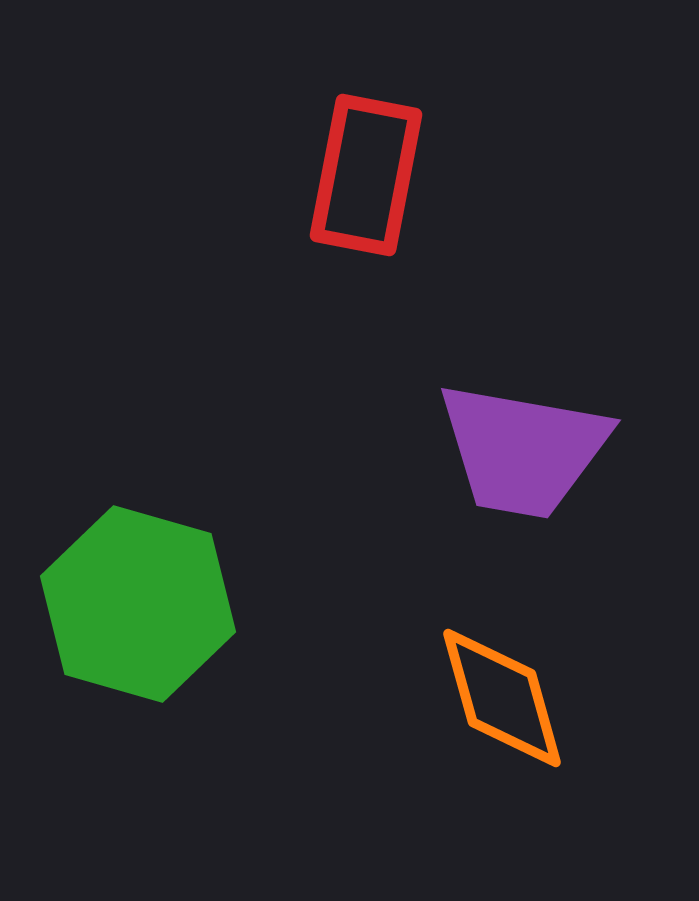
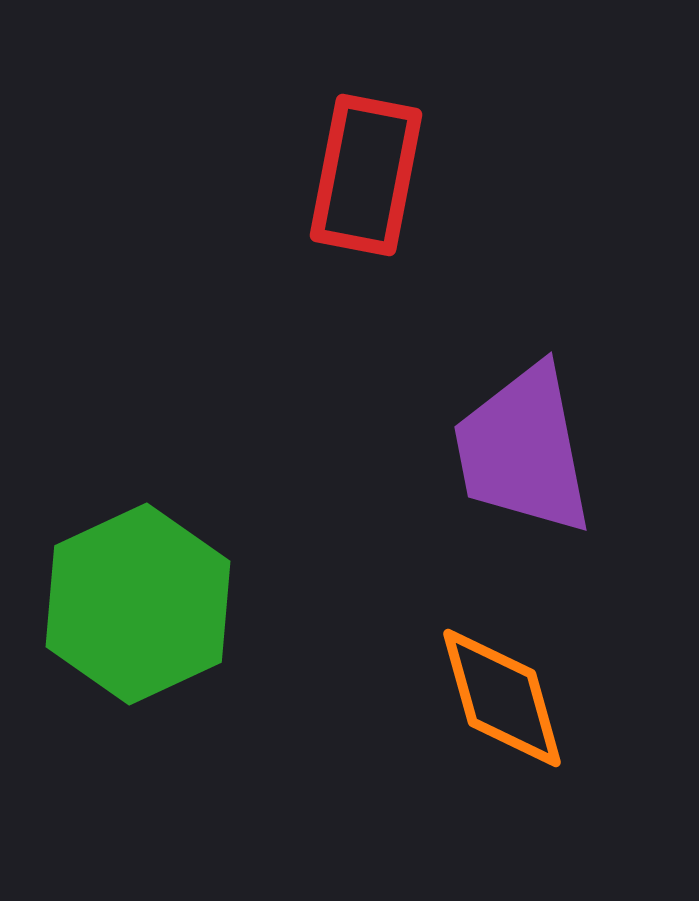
purple trapezoid: rotated 69 degrees clockwise
green hexagon: rotated 19 degrees clockwise
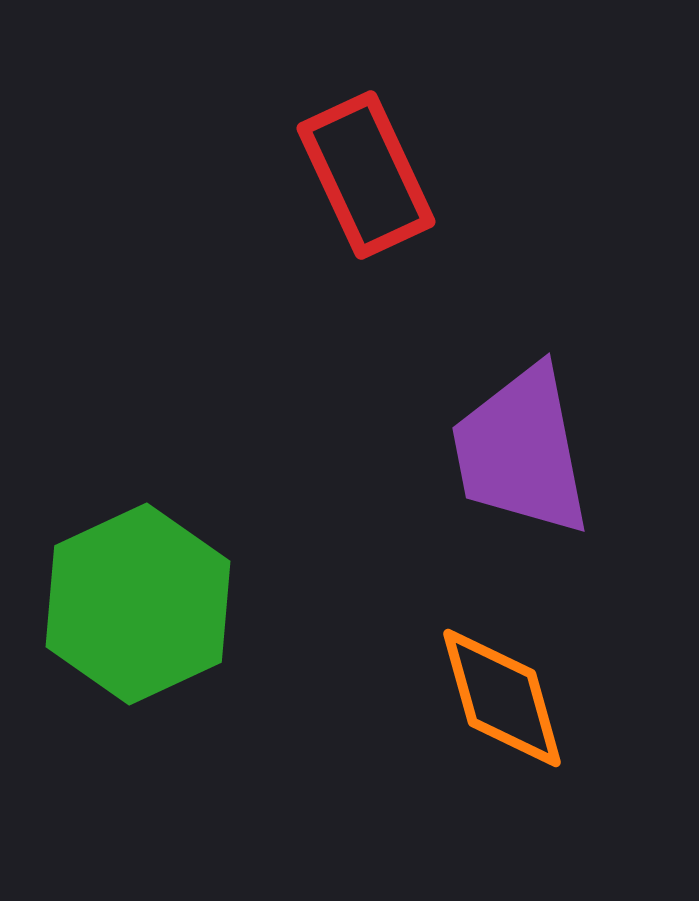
red rectangle: rotated 36 degrees counterclockwise
purple trapezoid: moved 2 px left, 1 px down
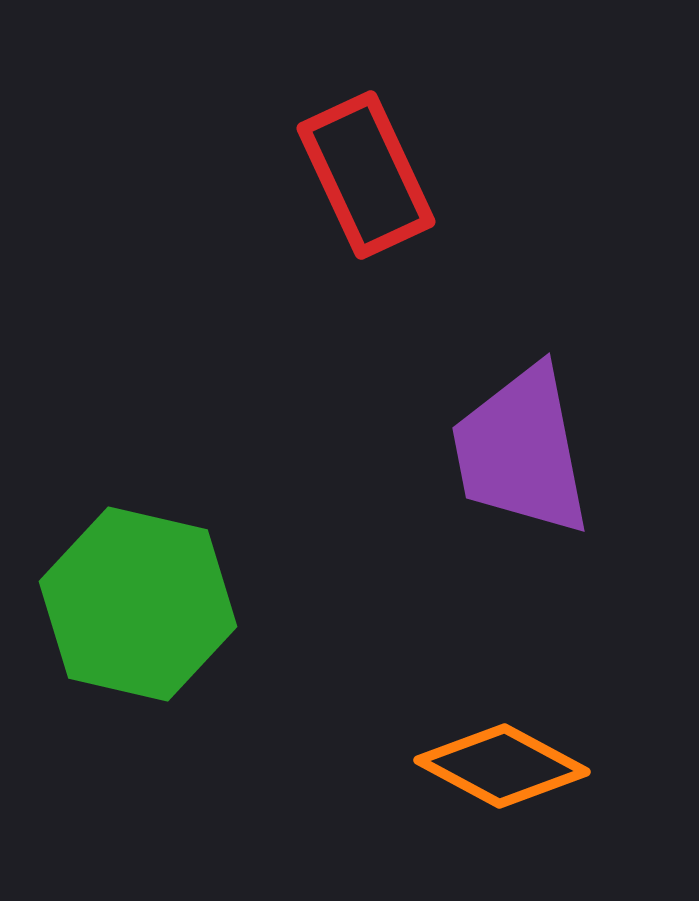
green hexagon: rotated 22 degrees counterclockwise
orange diamond: moved 68 px down; rotated 46 degrees counterclockwise
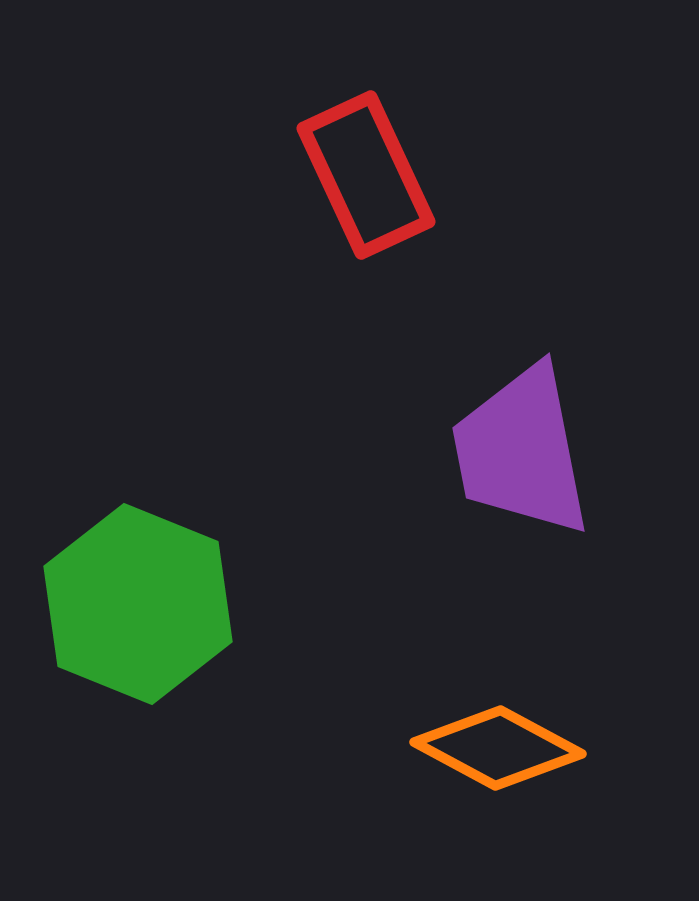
green hexagon: rotated 9 degrees clockwise
orange diamond: moved 4 px left, 18 px up
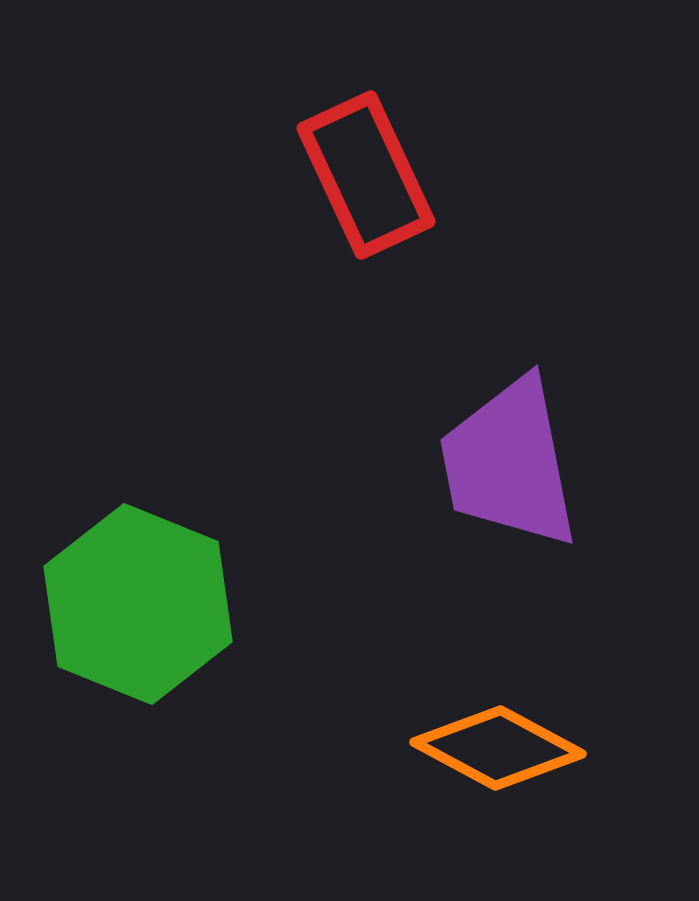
purple trapezoid: moved 12 px left, 12 px down
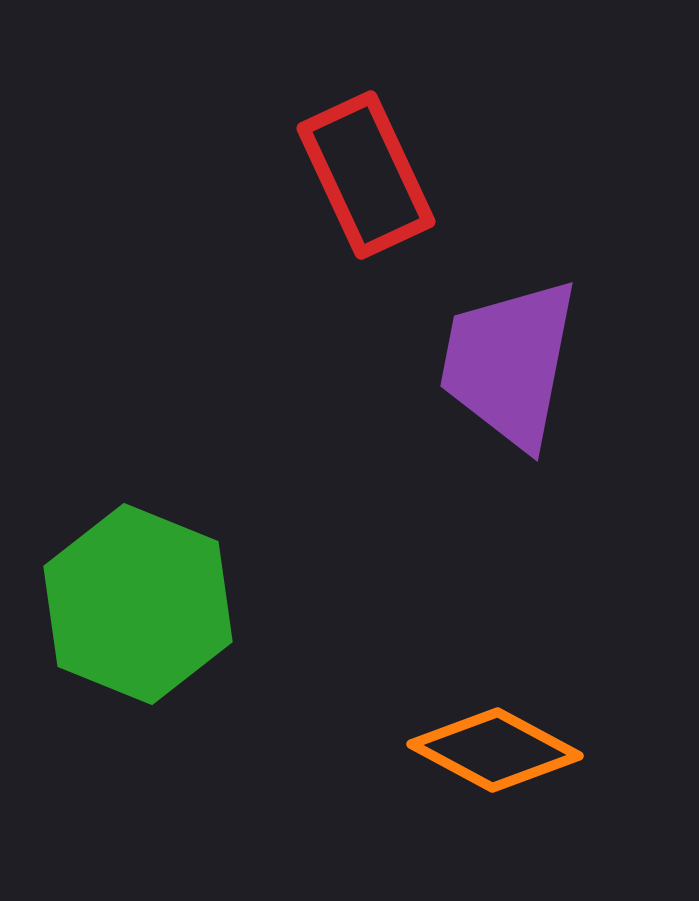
purple trapezoid: moved 100 px up; rotated 22 degrees clockwise
orange diamond: moved 3 px left, 2 px down
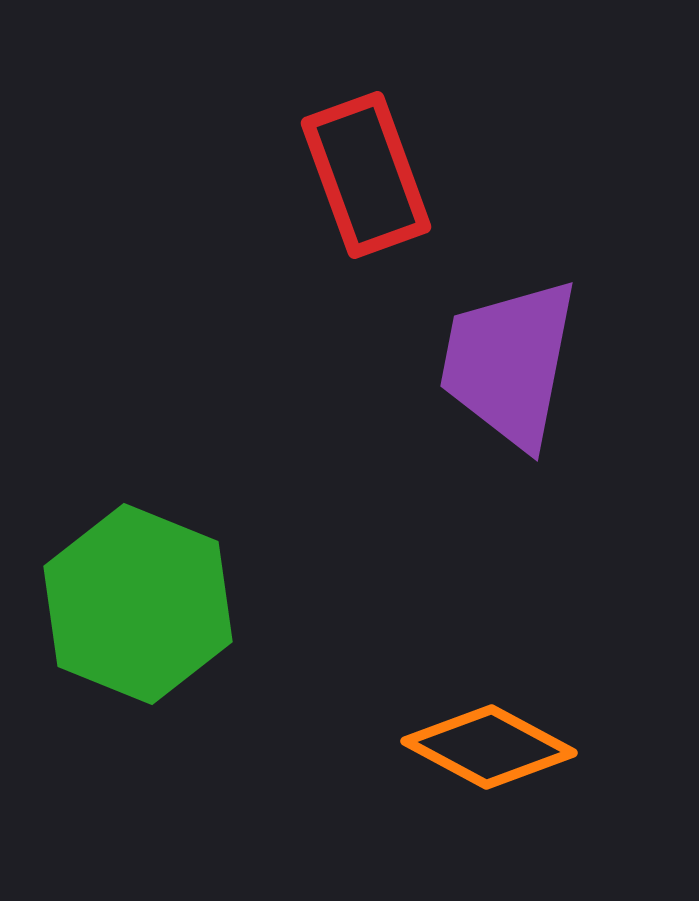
red rectangle: rotated 5 degrees clockwise
orange diamond: moved 6 px left, 3 px up
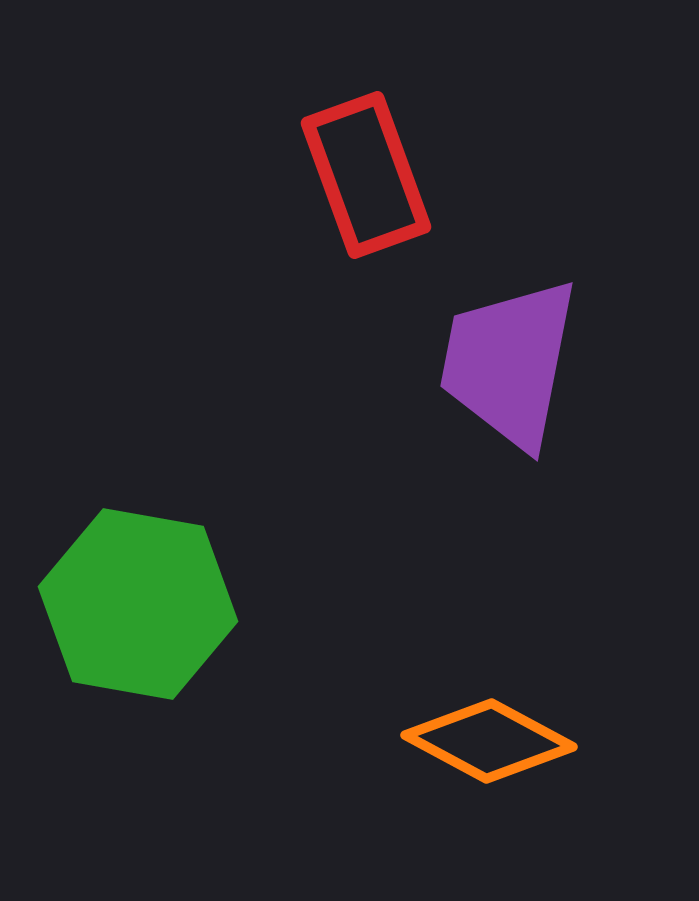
green hexagon: rotated 12 degrees counterclockwise
orange diamond: moved 6 px up
